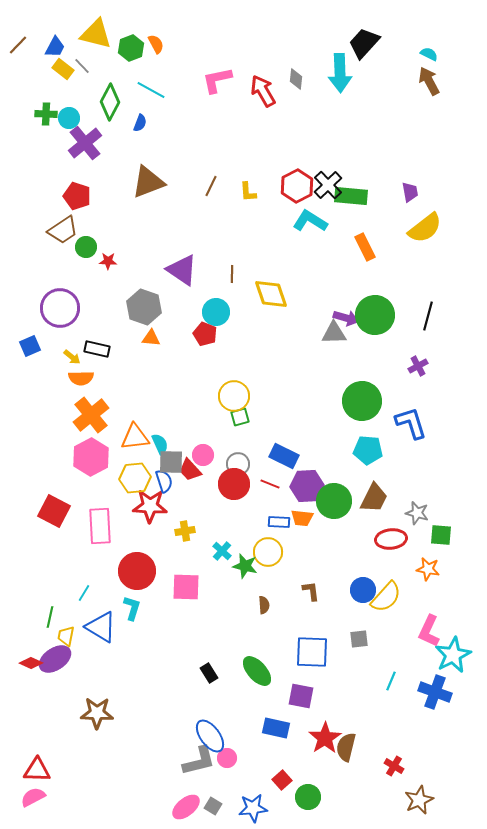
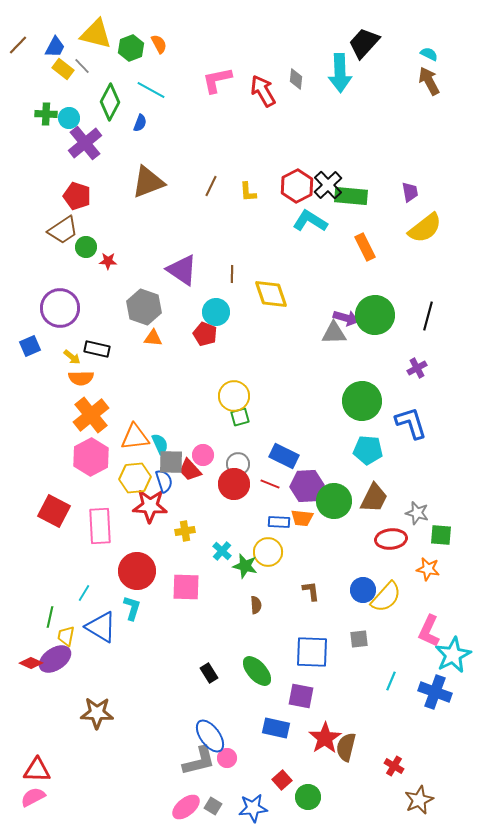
orange semicircle at (156, 44): moved 3 px right
orange triangle at (151, 338): moved 2 px right
purple cross at (418, 366): moved 1 px left, 2 px down
brown semicircle at (264, 605): moved 8 px left
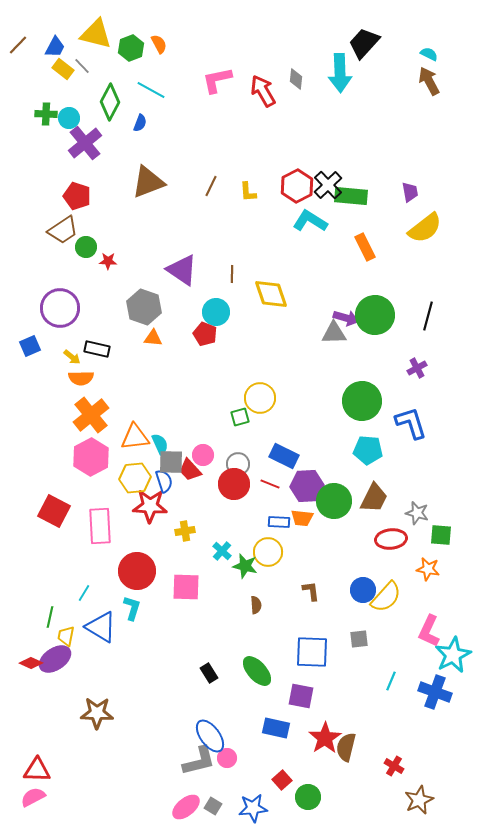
yellow circle at (234, 396): moved 26 px right, 2 px down
